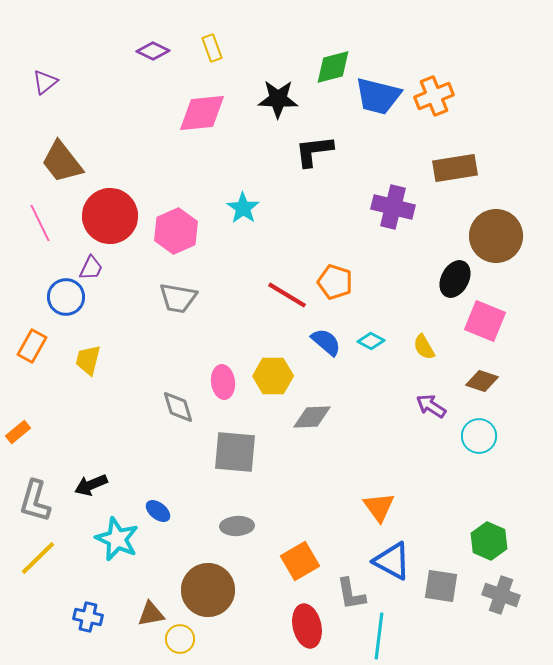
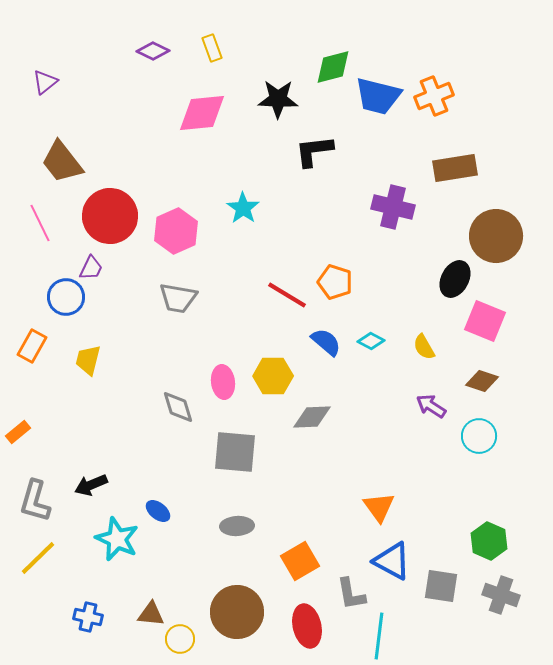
brown circle at (208, 590): moved 29 px right, 22 px down
brown triangle at (151, 614): rotated 16 degrees clockwise
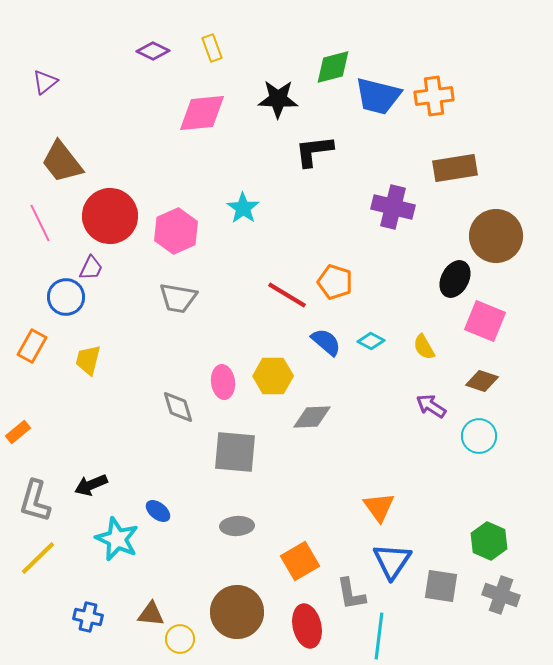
orange cross at (434, 96): rotated 15 degrees clockwise
blue triangle at (392, 561): rotated 36 degrees clockwise
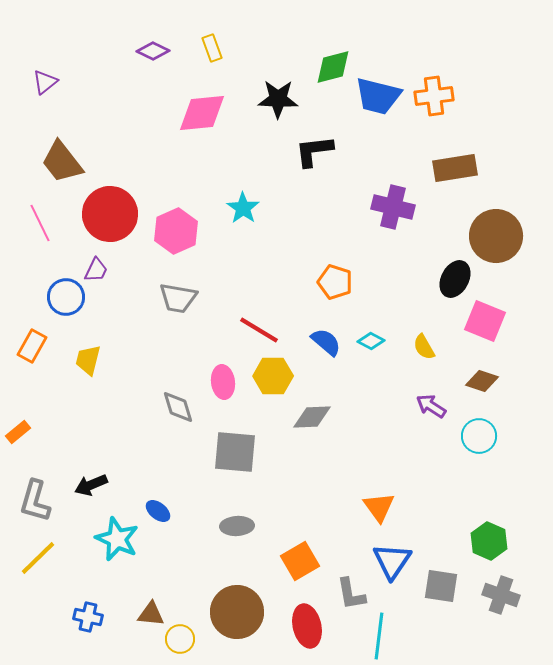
red circle at (110, 216): moved 2 px up
purple trapezoid at (91, 268): moved 5 px right, 2 px down
red line at (287, 295): moved 28 px left, 35 px down
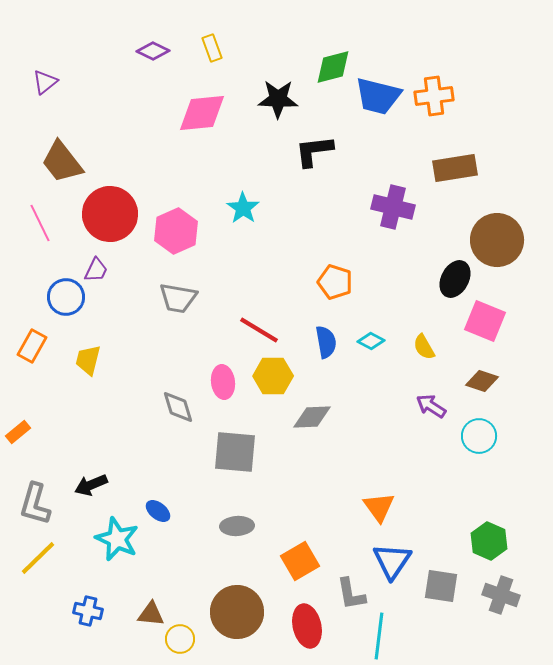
brown circle at (496, 236): moved 1 px right, 4 px down
blue semicircle at (326, 342): rotated 40 degrees clockwise
gray L-shape at (35, 501): moved 3 px down
blue cross at (88, 617): moved 6 px up
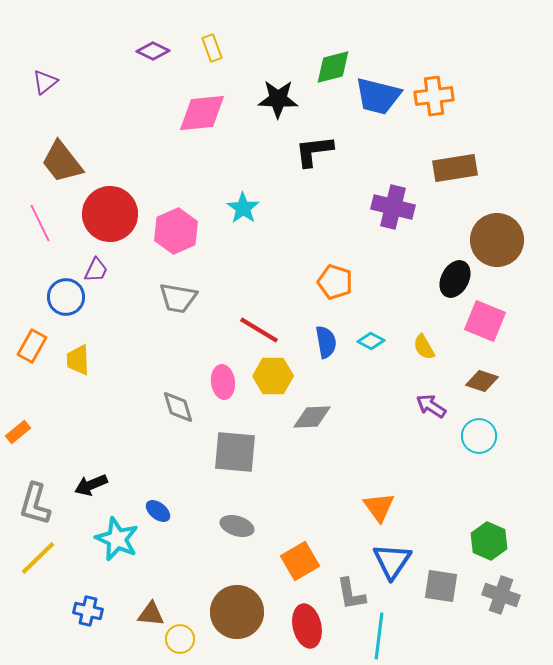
yellow trapezoid at (88, 360): moved 10 px left; rotated 16 degrees counterclockwise
gray ellipse at (237, 526): rotated 20 degrees clockwise
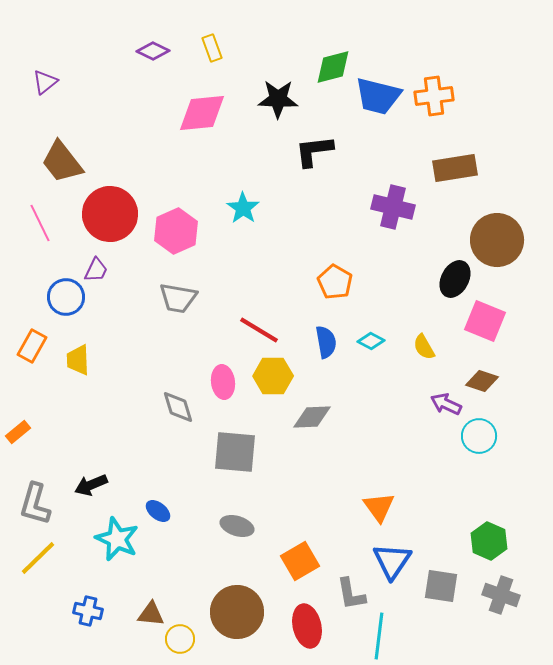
orange pentagon at (335, 282): rotated 12 degrees clockwise
purple arrow at (431, 406): moved 15 px right, 2 px up; rotated 8 degrees counterclockwise
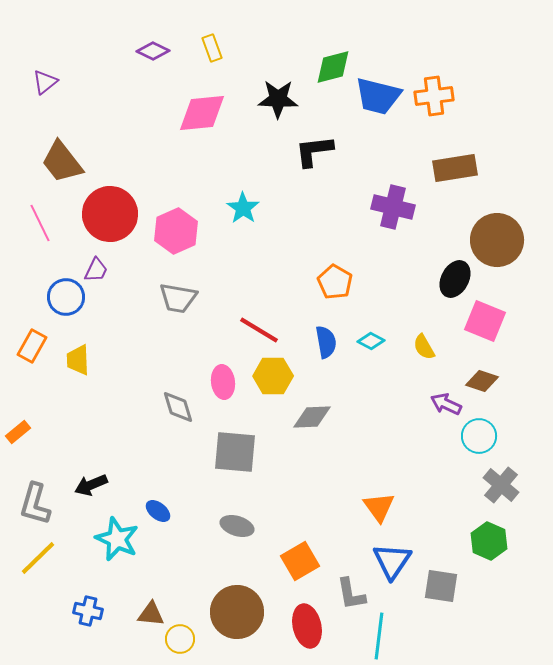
gray cross at (501, 595): moved 110 px up; rotated 21 degrees clockwise
